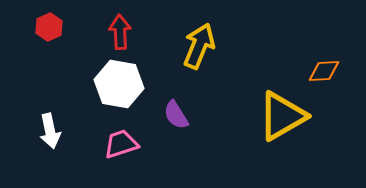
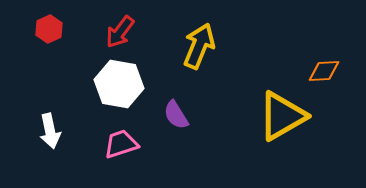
red hexagon: moved 2 px down
red arrow: rotated 140 degrees counterclockwise
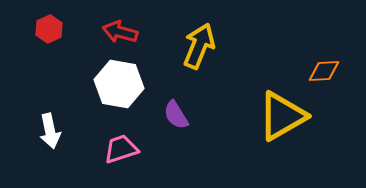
red arrow: rotated 68 degrees clockwise
pink trapezoid: moved 5 px down
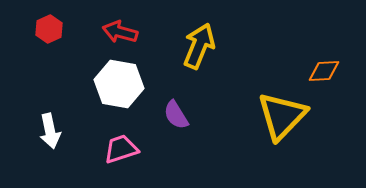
yellow triangle: rotated 16 degrees counterclockwise
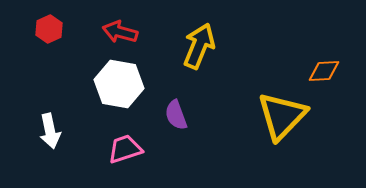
purple semicircle: rotated 12 degrees clockwise
pink trapezoid: moved 4 px right
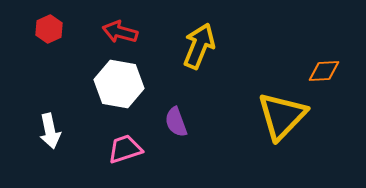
purple semicircle: moved 7 px down
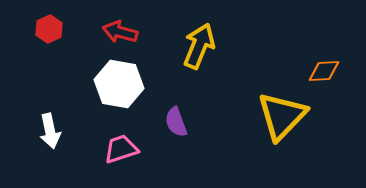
pink trapezoid: moved 4 px left
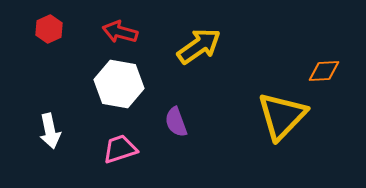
yellow arrow: rotated 33 degrees clockwise
pink trapezoid: moved 1 px left
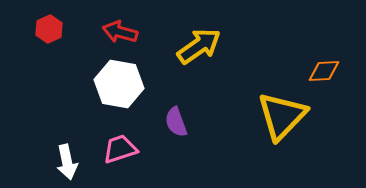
white arrow: moved 17 px right, 31 px down
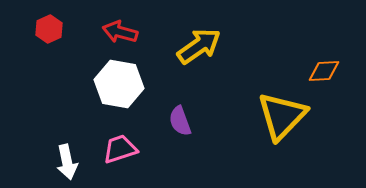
purple semicircle: moved 4 px right, 1 px up
